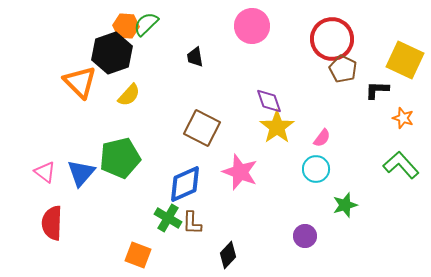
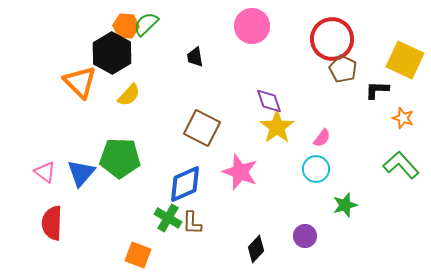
black hexagon: rotated 12 degrees counterclockwise
green pentagon: rotated 15 degrees clockwise
black diamond: moved 28 px right, 6 px up
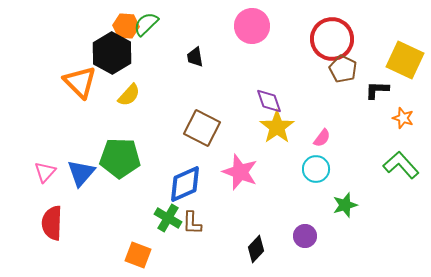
pink triangle: rotated 35 degrees clockwise
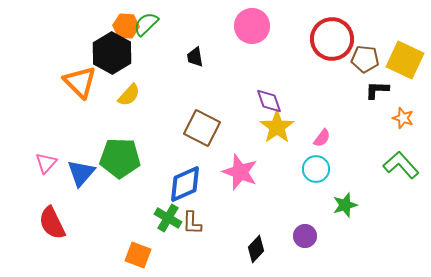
brown pentagon: moved 22 px right, 10 px up; rotated 20 degrees counterclockwise
pink triangle: moved 1 px right, 9 px up
red semicircle: rotated 28 degrees counterclockwise
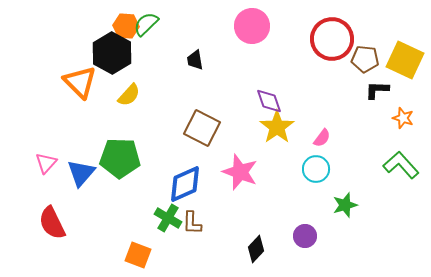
black trapezoid: moved 3 px down
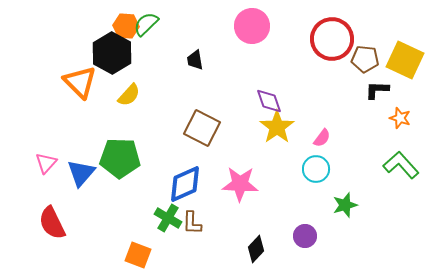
orange star: moved 3 px left
pink star: moved 12 px down; rotated 18 degrees counterclockwise
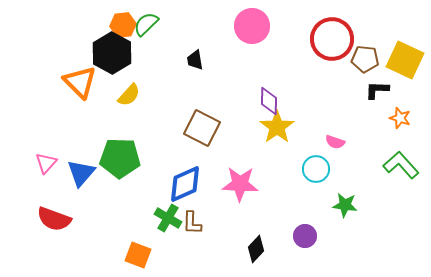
orange hexagon: moved 3 px left, 1 px up; rotated 10 degrees counterclockwise
purple diamond: rotated 20 degrees clockwise
pink semicircle: moved 13 px right, 4 px down; rotated 72 degrees clockwise
green star: rotated 25 degrees clockwise
red semicircle: moved 2 px right, 4 px up; rotated 44 degrees counterclockwise
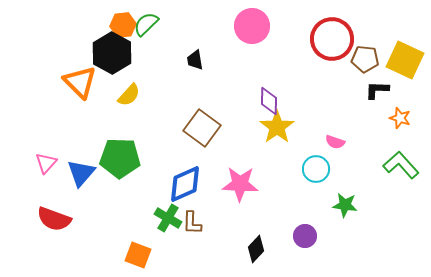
brown square: rotated 9 degrees clockwise
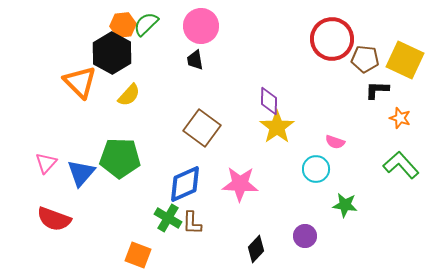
pink circle: moved 51 px left
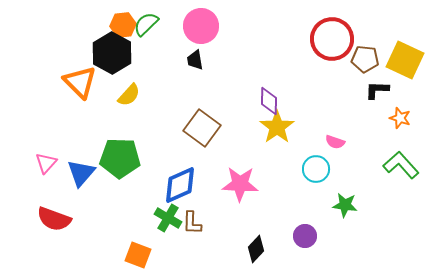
blue diamond: moved 5 px left, 1 px down
